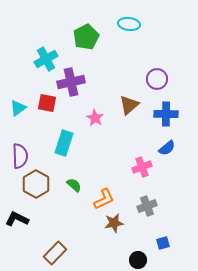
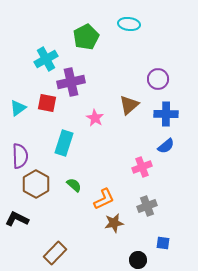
purple circle: moved 1 px right
blue semicircle: moved 1 px left, 2 px up
blue square: rotated 24 degrees clockwise
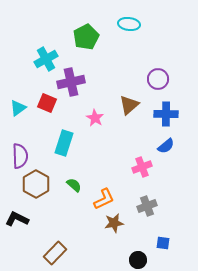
red square: rotated 12 degrees clockwise
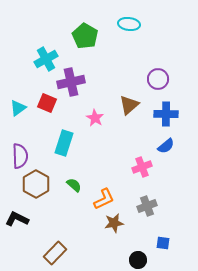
green pentagon: moved 1 px left, 1 px up; rotated 15 degrees counterclockwise
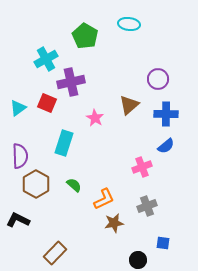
black L-shape: moved 1 px right, 1 px down
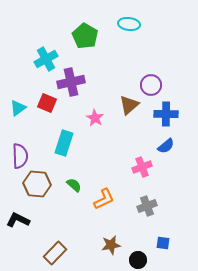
purple circle: moved 7 px left, 6 px down
brown hexagon: moved 1 px right; rotated 24 degrees counterclockwise
brown star: moved 3 px left, 22 px down
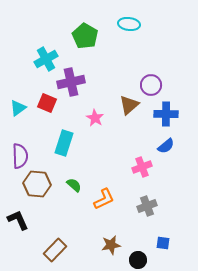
black L-shape: rotated 40 degrees clockwise
brown rectangle: moved 3 px up
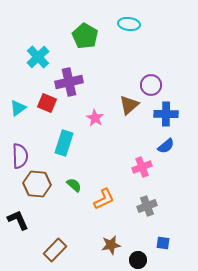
cyan cross: moved 8 px left, 2 px up; rotated 15 degrees counterclockwise
purple cross: moved 2 px left
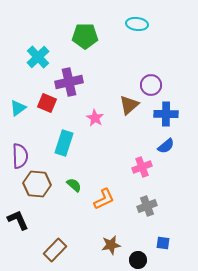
cyan ellipse: moved 8 px right
green pentagon: rotated 30 degrees counterclockwise
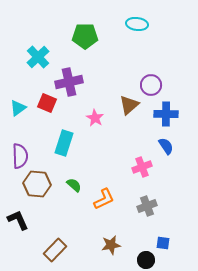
blue semicircle: rotated 84 degrees counterclockwise
black circle: moved 8 px right
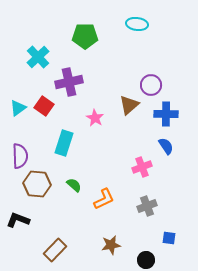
red square: moved 3 px left, 3 px down; rotated 12 degrees clockwise
black L-shape: rotated 45 degrees counterclockwise
blue square: moved 6 px right, 5 px up
